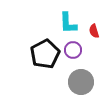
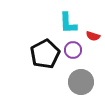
red semicircle: moved 1 px left, 5 px down; rotated 56 degrees counterclockwise
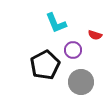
cyan L-shape: moved 12 px left; rotated 20 degrees counterclockwise
red semicircle: moved 2 px right, 1 px up
black pentagon: moved 11 px down
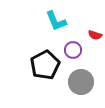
cyan L-shape: moved 2 px up
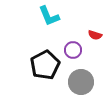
cyan L-shape: moved 7 px left, 5 px up
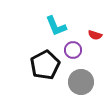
cyan L-shape: moved 7 px right, 10 px down
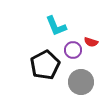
red semicircle: moved 4 px left, 7 px down
